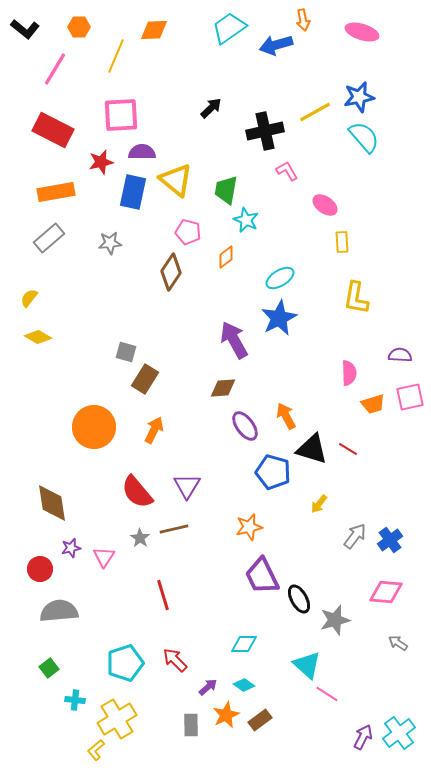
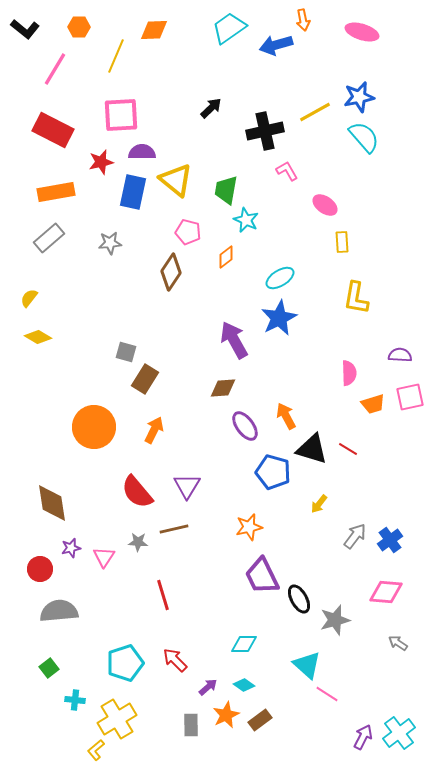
gray star at (140, 538): moved 2 px left, 4 px down; rotated 30 degrees counterclockwise
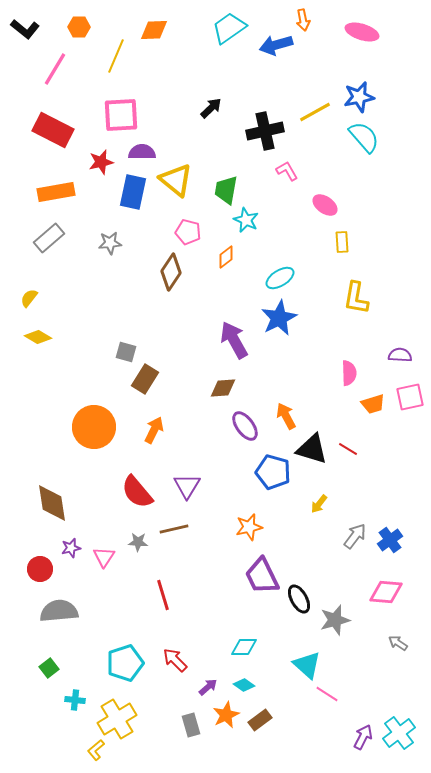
cyan diamond at (244, 644): moved 3 px down
gray rectangle at (191, 725): rotated 15 degrees counterclockwise
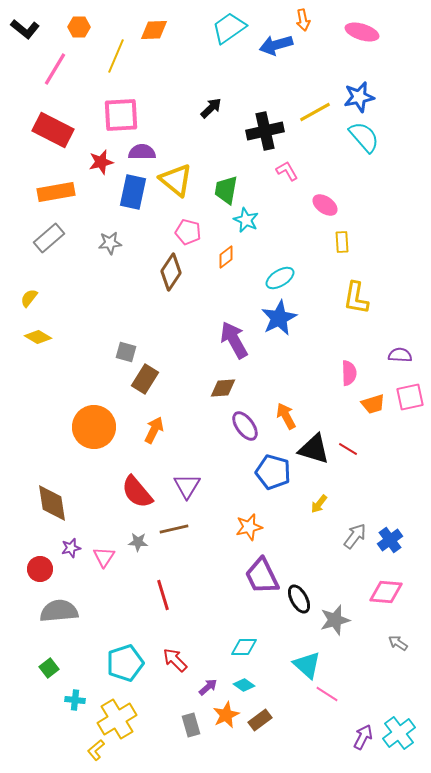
black triangle at (312, 449): moved 2 px right
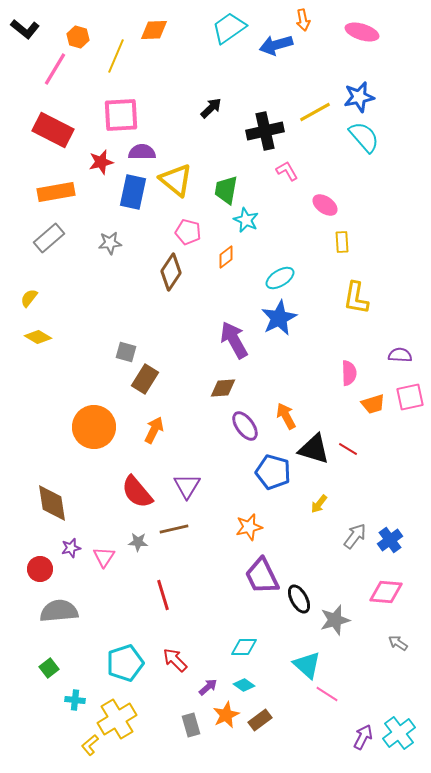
orange hexagon at (79, 27): moved 1 px left, 10 px down; rotated 15 degrees clockwise
yellow L-shape at (96, 750): moved 6 px left, 5 px up
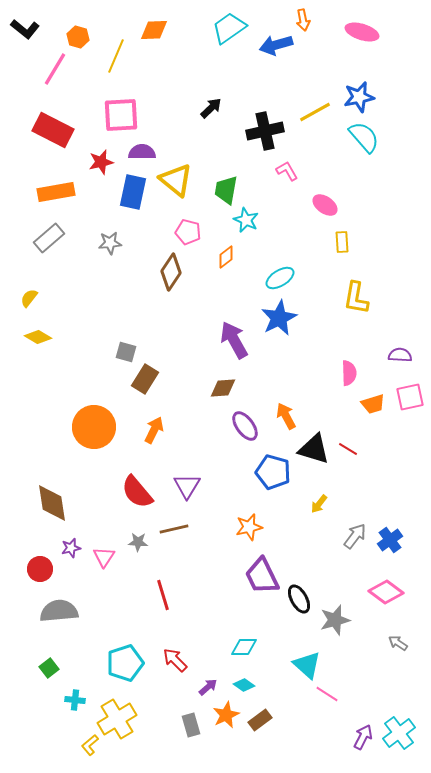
pink diamond at (386, 592): rotated 32 degrees clockwise
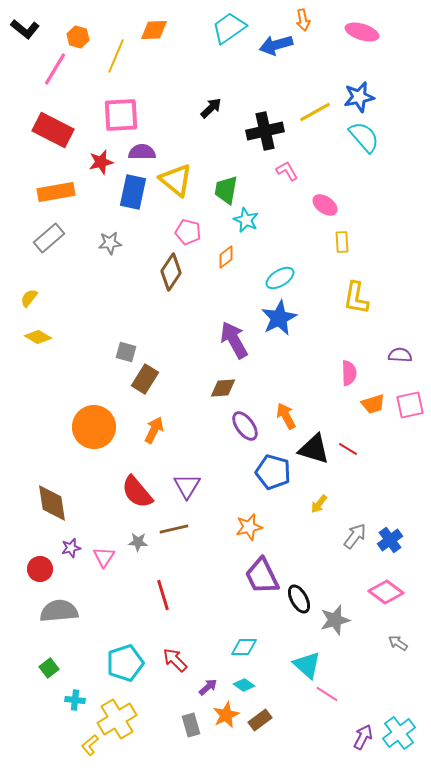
pink square at (410, 397): moved 8 px down
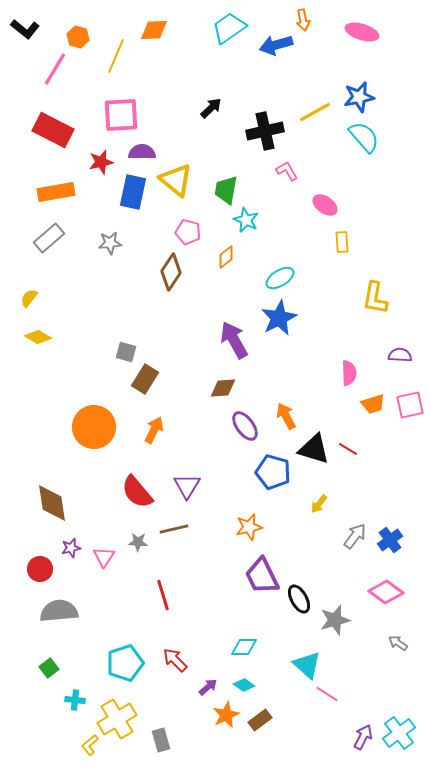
yellow L-shape at (356, 298): moved 19 px right
gray rectangle at (191, 725): moved 30 px left, 15 px down
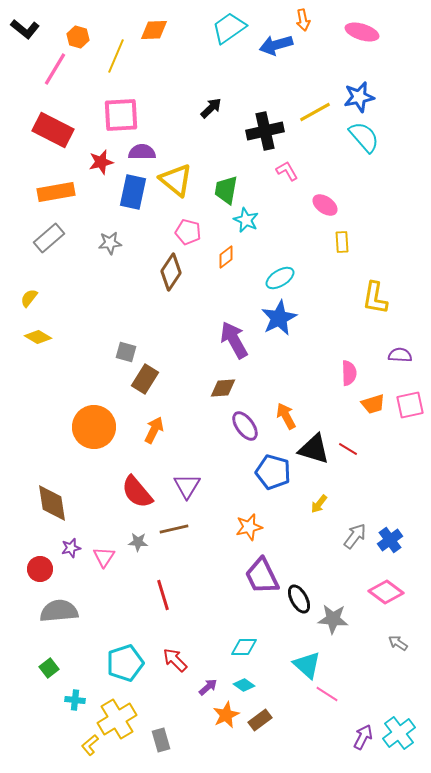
gray star at (335, 620): moved 2 px left, 1 px up; rotated 20 degrees clockwise
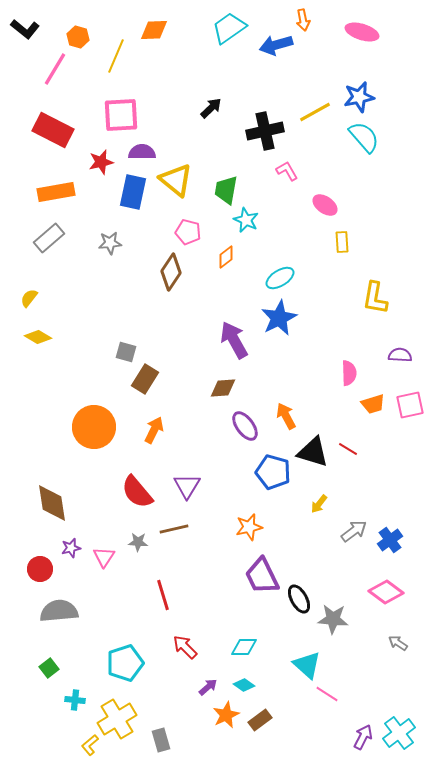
black triangle at (314, 449): moved 1 px left, 3 px down
gray arrow at (355, 536): moved 1 px left, 5 px up; rotated 16 degrees clockwise
red arrow at (175, 660): moved 10 px right, 13 px up
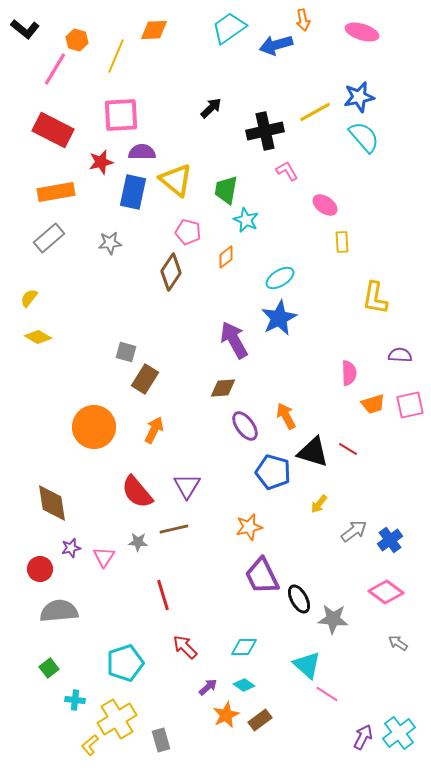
orange hexagon at (78, 37): moved 1 px left, 3 px down
